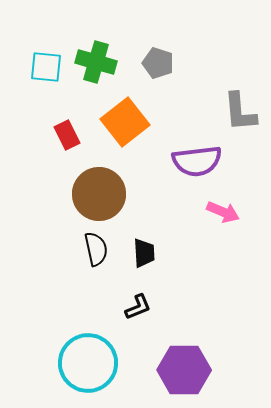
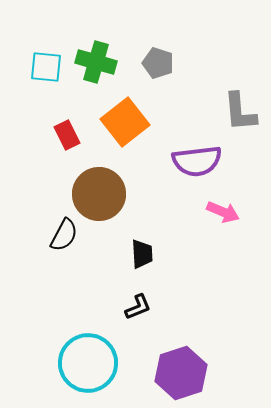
black semicircle: moved 32 px left, 14 px up; rotated 40 degrees clockwise
black trapezoid: moved 2 px left, 1 px down
purple hexagon: moved 3 px left, 3 px down; rotated 18 degrees counterclockwise
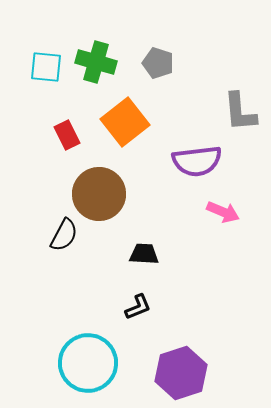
black trapezoid: moved 2 px right; rotated 84 degrees counterclockwise
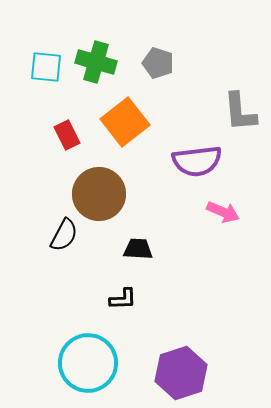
black trapezoid: moved 6 px left, 5 px up
black L-shape: moved 15 px left, 8 px up; rotated 20 degrees clockwise
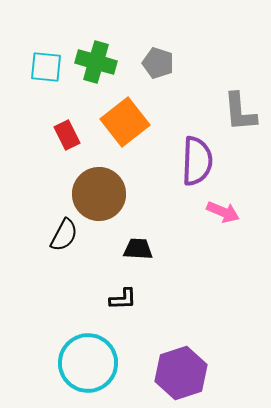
purple semicircle: rotated 81 degrees counterclockwise
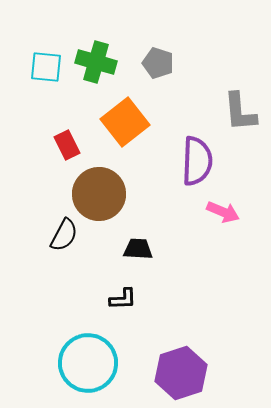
red rectangle: moved 10 px down
